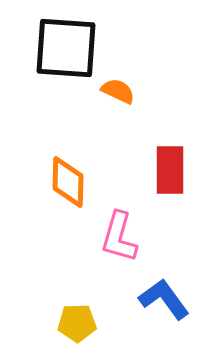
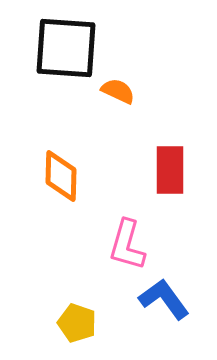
orange diamond: moved 7 px left, 6 px up
pink L-shape: moved 8 px right, 8 px down
yellow pentagon: rotated 21 degrees clockwise
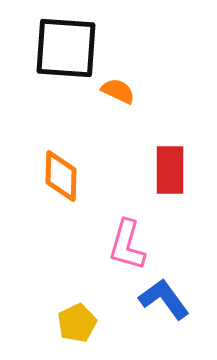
yellow pentagon: rotated 27 degrees clockwise
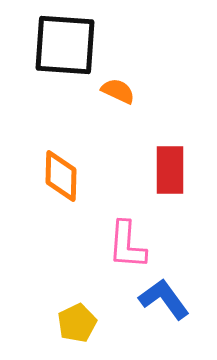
black square: moved 1 px left, 3 px up
pink L-shape: rotated 12 degrees counterclockwise
